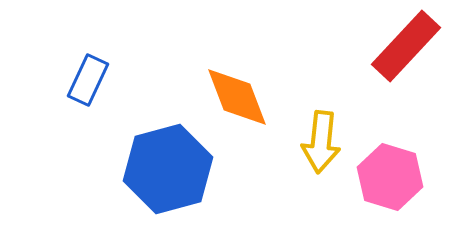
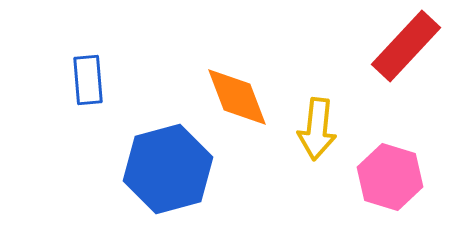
blue rectangle: rotated 30 degrees counterclockwise
yellow arrow: moved 4 px left, 13 px up
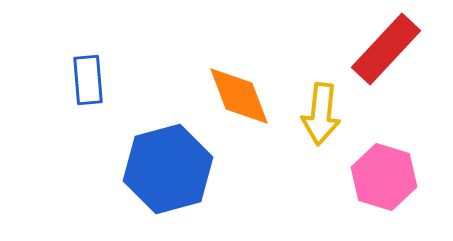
red rectangle: moved 20 px left, 3 px down
orange diamond: moved 2 px right, 1 px up
yellow arrow: moved 4 px right, 15 px up
pink hexagon: moved 6 px left
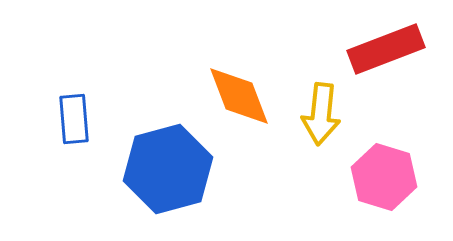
red rectangle: rotated 26 degrees clockwise
blue rectangle: moved 14 px left, 39 px down
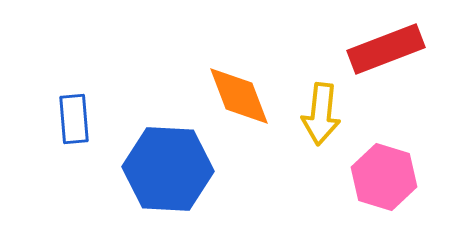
blue hexagon: rotated 18 degrees clockwise
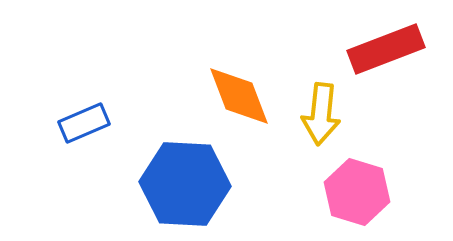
blue rectangle: moved 10 px right, 4 px down; rotated 72 degrees clockwise
blue hexagon: moved 17 px right, 15 px down
pink hexagon: moved 27 px left, 15 px down
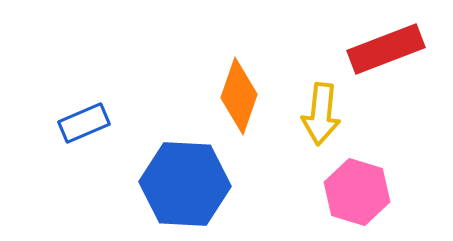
orange diamond: rotated 40 degrees clockwise
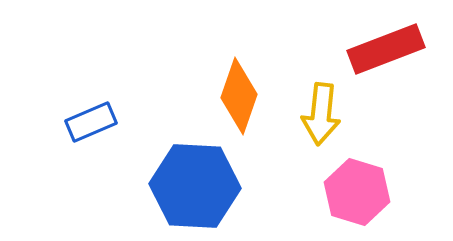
blue rectangle: moved 7 px right, 1 px up
blue hexagon: moved 10 px right, 2 px down
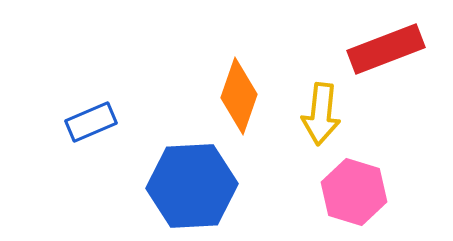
blue hexagon: moved 3 px left; rotated 6 degrees counterclockwise
pink hexagon: moved 3 px left
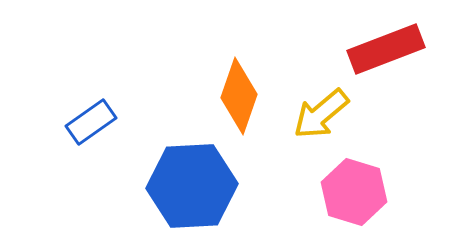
yellow arrow: rotated 44 degrees clockwise
blue rectangle: rotated 12 degrees counterclockwise
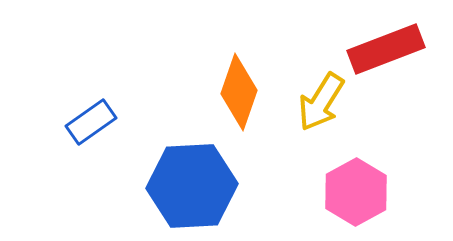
orange diamond: moved 4 px up
yellow arrow: moved 12 px up; rotated 18 degrees counterclockwise
pink hexagon: moved 2 px right; rotated 14 degrees clockwise
